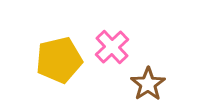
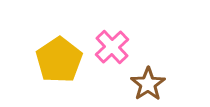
yellow pentagon: rotated 21 degrees counterclockwise
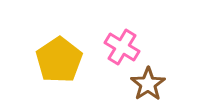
pink cross: moved 10 px right; rotated 16 degrees counterclockwise
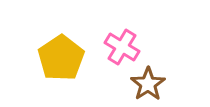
yellow pentagon: moved 2 px right, 2 px up
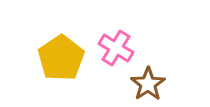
pink cross: moved 6 px left, 1 px down
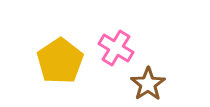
yellow pentagon: moved 1 px left, 3 px down
